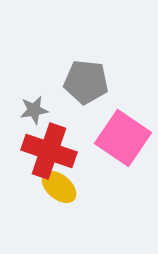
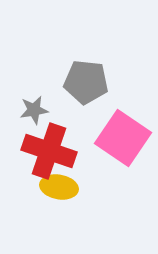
yellow ellipse: rotated 30 degrees counterclockwise
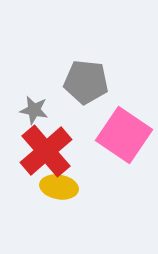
gray star: rotated 20 degrees clockwise
pink square: moved 1 px right, 3 px up
red cross: moved 3 px left; rotated 30 degrees clockwise
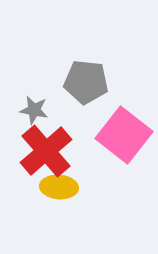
pink square: rotated 4 degrees clockwise
yellow ellipse: rotated 6 degrees counterclockwise
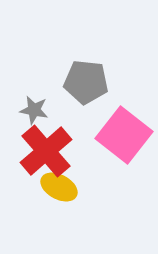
yellow ellipse: rotated 24 degrees clockwise
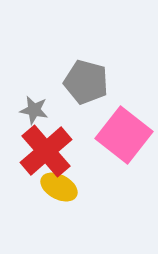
gray pentagon: rotated 9 degrees clockwise
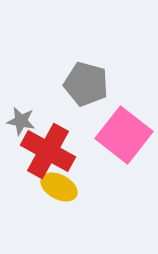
gray pentagon: moved 2 px down
gray star: moved 13 px left, 11 px down
red cross: moved 2 px right; rotated 20 degrees counterclockwise
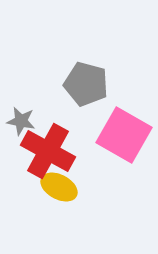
pink square: rotated 8 degrees counterclockwise
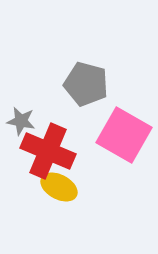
red cross: rotated 6 degrees counterclockwise
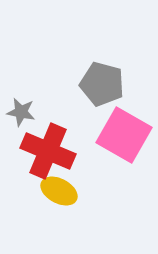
gray pentagon: moved 16 px right
gray star: moved 9 px up
yellow ellipse: moved 4 px down
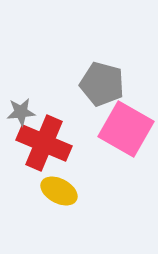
gray star: rotated 16 degrees counterclockwise
pink square: moved 2 px right, 6 px up
red cross: moved 4 px left, 8 px up
